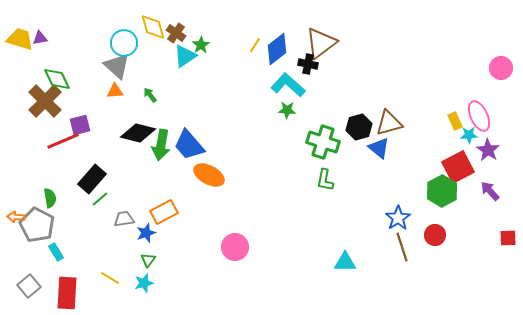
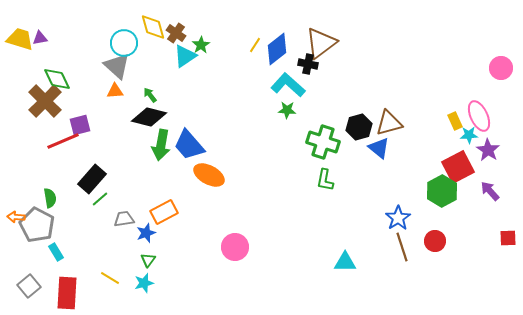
black diamond at (138, 133): moved 11 px right, 16 px up
red circle at (435, 235): moved 6 px down
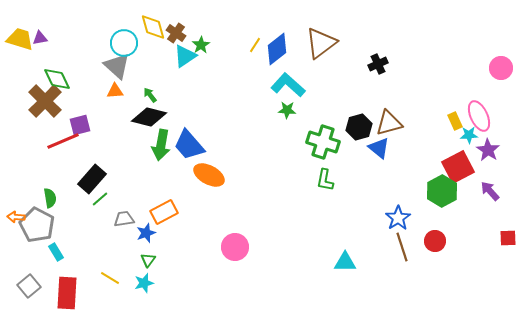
black cross at (308, 64): moved 70 px right; rotated 36 degrees counterclockwise
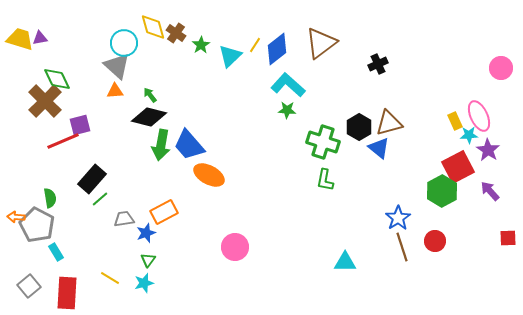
cyan triangle at (185, 56): moved 45 px right; rotated 10 degrees counterclockwise
black hexagon at (359, 127): rotated 15 degrees counterclockwise
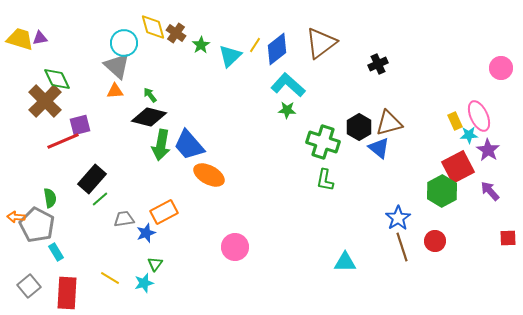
green triangle at (148, 260): moved 7 px right, 4 px down
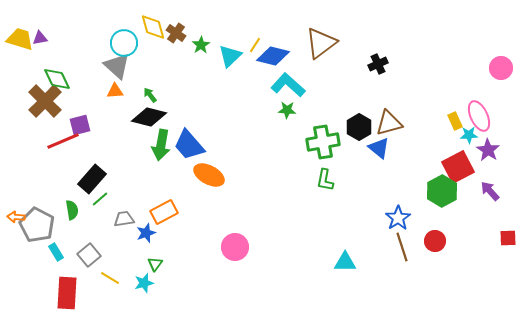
blue diamond at (277, 49): moved 4 px left, 7 px down; rotated 52 degrees clockwise
green cross at (323, 142): rotated 28 degrees counterclockwise
green semicircle at (50, 198): moved 22 px right, 12 px down
gray square at (29, 286): moved 60 px right, 31 px up
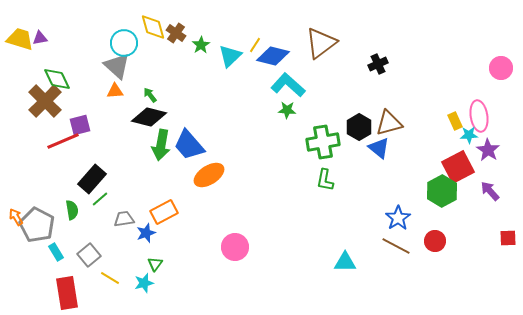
pink ellipse at (479, 116): rotated 16 degrees clockwise
orange ellipse at (209, 175): rotated 60 degrees counterclockwise
orange arrow at (16, 217): rotated 54 degrees clockwise
brown line at (402, 247): moved 6 px left, 1 px up; rotated 44 degrees counterclockwise
red rectangle at (67, 293): rotated 12 degrees counterclockwise
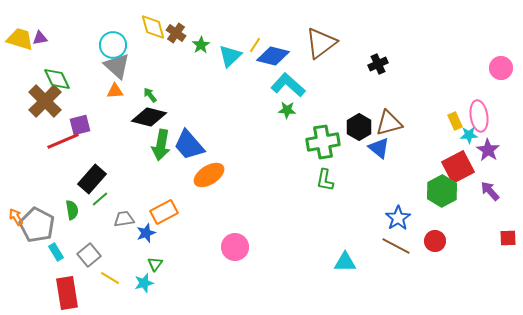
cyan circle at (124, 43): moved 11 px left, 2 px down
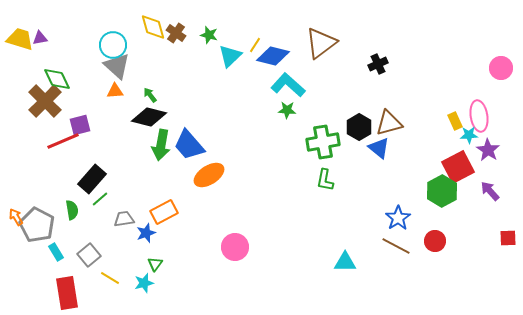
green star at (201, 45): moved 8 px right, 10 px up; rotated 24 degrees counterclockwise
